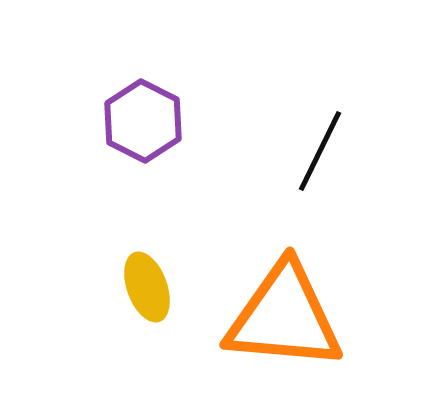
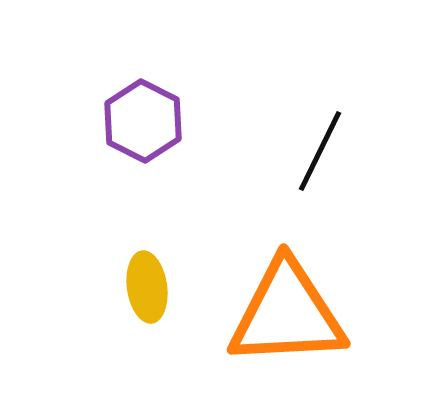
yellow ellipse: rotated 12 degrees clockwise
orange triangle: moved 3 px right, 3 px up; rotated 8 degrees counterclockwise
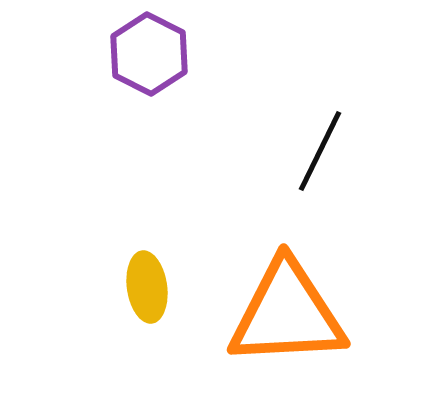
purple hexagon: moved 6 px right, 67 px up
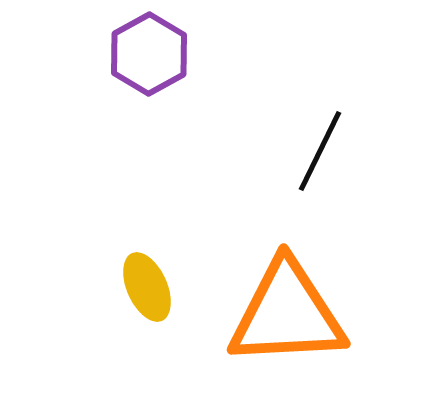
purple hexagon: rotated 4 degrees clockwise
yellow ellipse: rotated 16 degrees counterclockwise
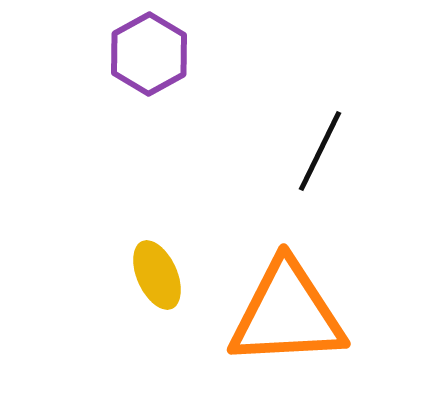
yellow ellipse: moved 10 px right, 12 px up
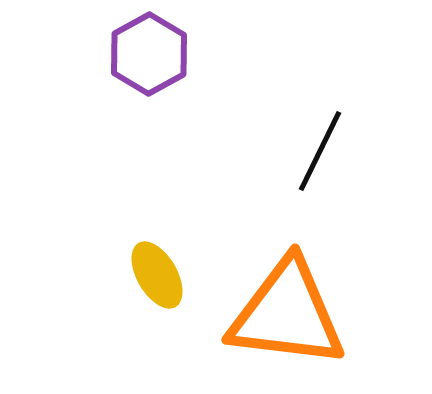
yellow ellipse: rotated 6 degrees counterclockwise
orange triangle: rotated 10 degrees clockwise
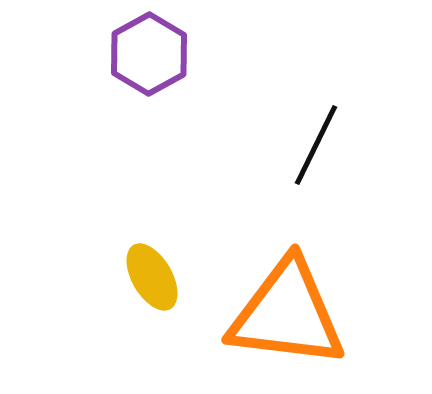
black line: moved 4 px left, 6 px up
yellow ellipse: moved 5 px left, 2 px down
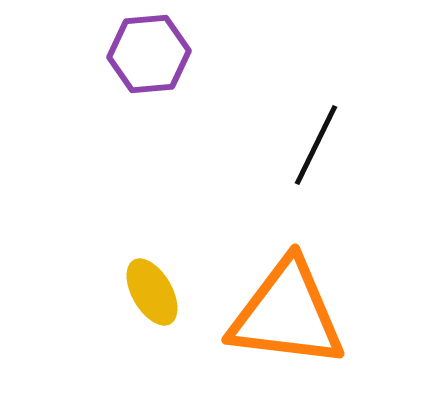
purple hexagon: rotated 24 degrees clockwise
yellow ellipse: moved 15 px down
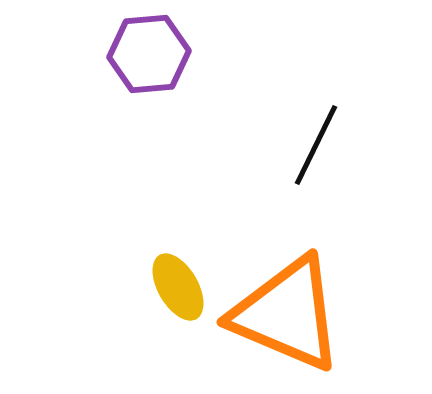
yellow ellipse: moved 26 px right, 5 px up
orange triangle: rotated 16 degrees clockwise
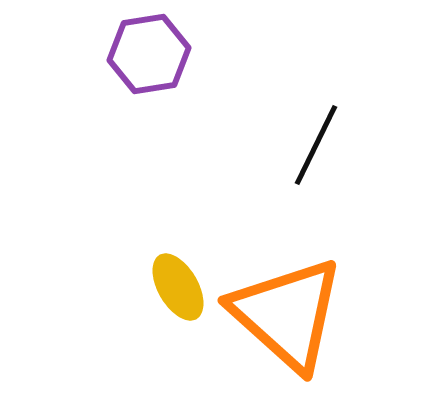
purple hexagon: rotated 4 degrees counterclockwise
orange triangle: rotated 19 degrees clockwise
